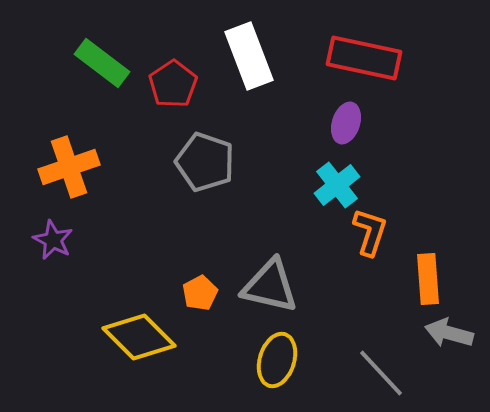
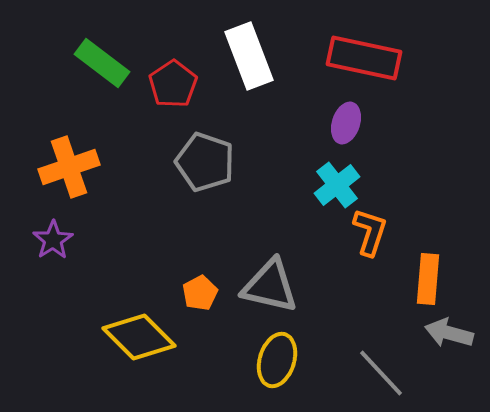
purple star: rotated 12 degrees clockwise
orange rectangle: rotated 9 degrees clockwise
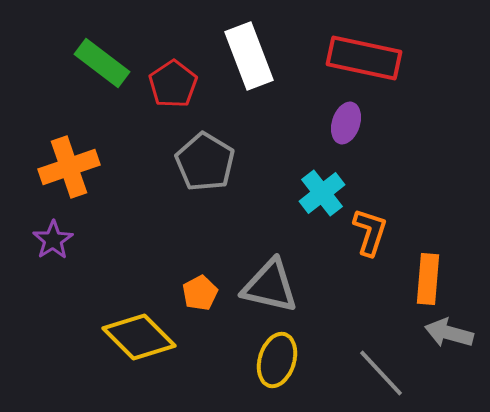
gray pentagon: rotated 12 degrees clockwise
cyan cross: moved 15 px left, 8 px down
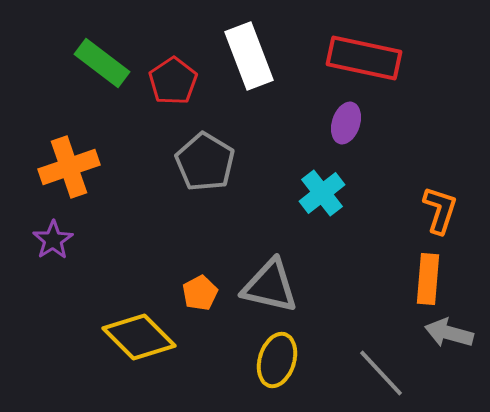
red pentagon: moved 3 px up
orange L-shape: moved 70 px right, 22 px up
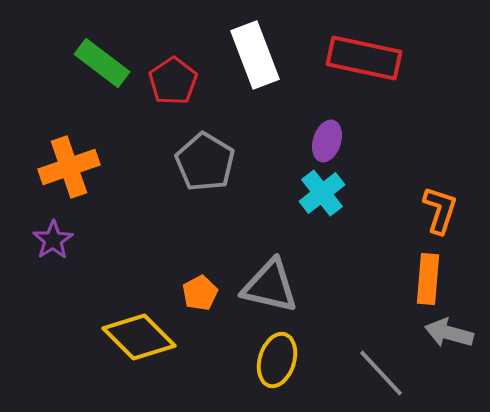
white rectangle: moved 6 px right, 1 px up
purple ellipse: moved 19 px left, 18 px down
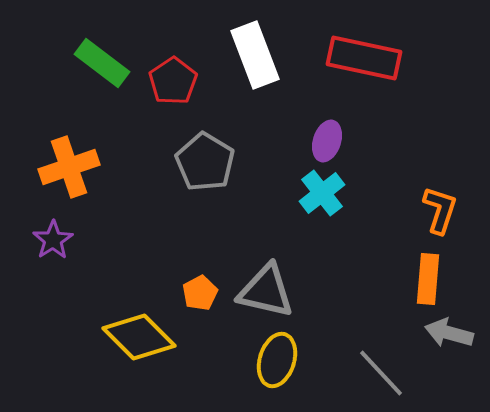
gray triangle: moved 4 px left, 5 px down
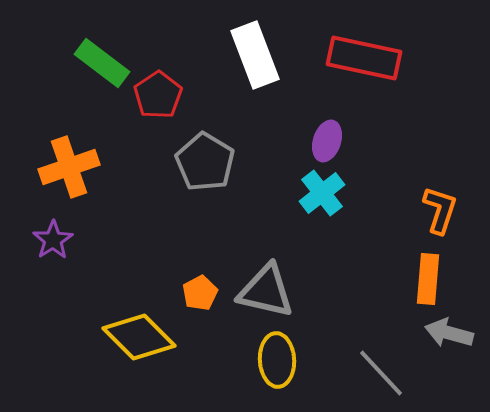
red pentagon: moved 15 px left, 14 px down
yellow ellipse: rotated 20 degrees counterclockwise
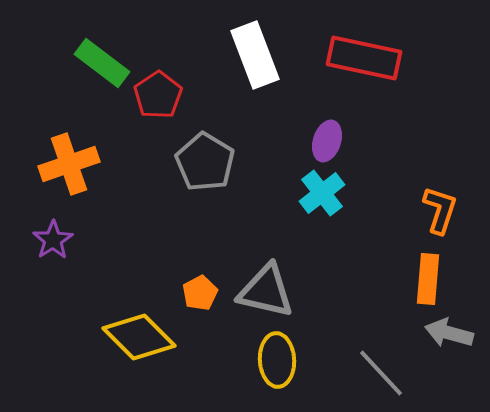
orange cross: moved 3 px up
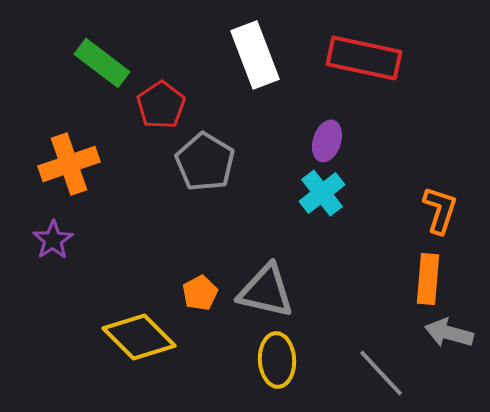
red pentagon: moved 3 px right, 10 px down
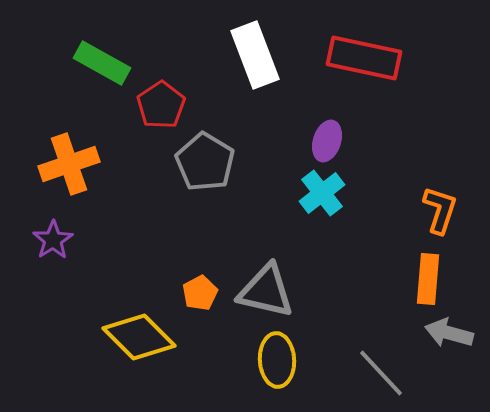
green rectangle: rotated 8 degrees counterclockwise
